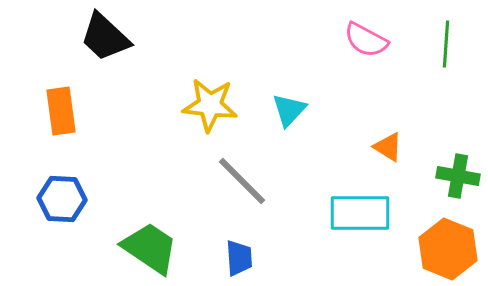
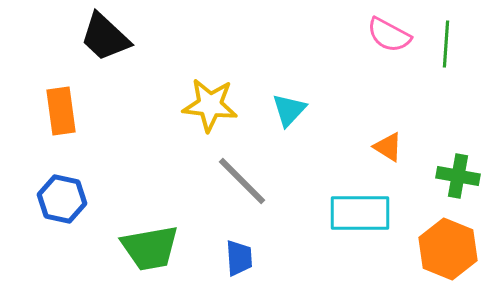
pink semicircle: moved 23 px right, 5 px up
blue hexagon: rotated 9 degrees clockwise
green trapezoid: rotated 136 degrees clockwise
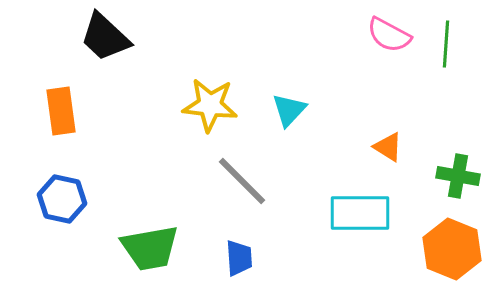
orange hexagon: moved 4 px right
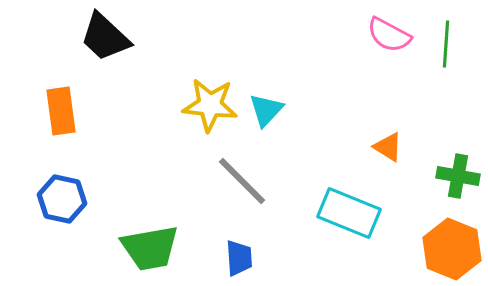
cyan triangle: moved 23 px left
cyan rectangle: moved 11 px left; rotated 22 degrees clockwise
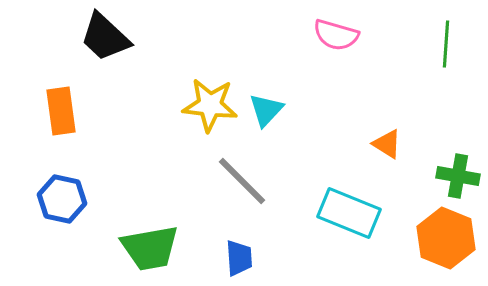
pink semicircle: moved 53 px left; rotated 12 degrees counterclockwise
orange triangle: moved 1 px left, 3 px up
orange hexagon: moved 6 px left, 11 px up
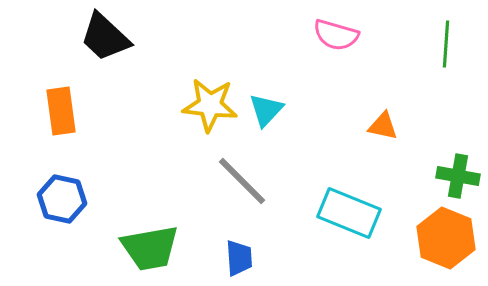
orange triangle: moved 4 px left, 18 px up; rotated 20 degrees counterclockwise
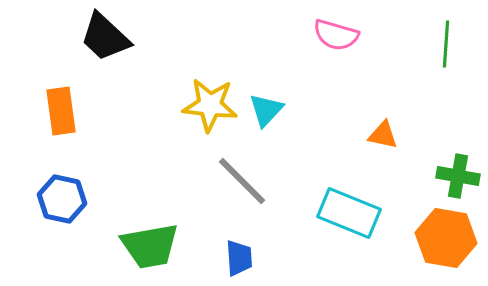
orange triangle: moved 9 px down
orange hexagon: rotated 12 degrees counterclockwise
green trapezoid: moved 2 px up
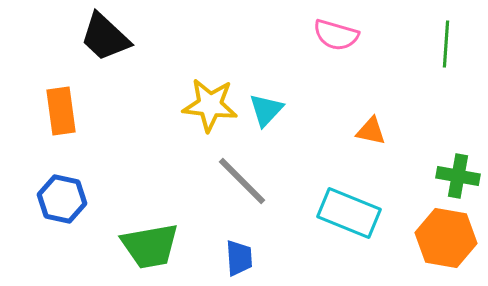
orange triangle: moved 12 px left, 4 px up
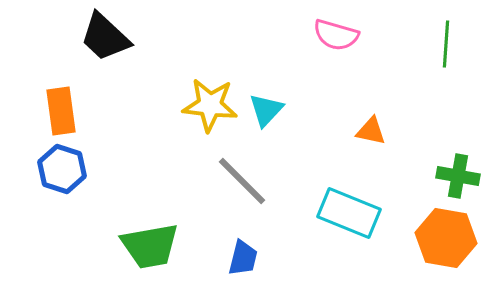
blue hexagon: moved 30 px up; rotated 6 degrees clockwise
blue trapezoid: moved 4 px right; rotated 18 degrees clockwise
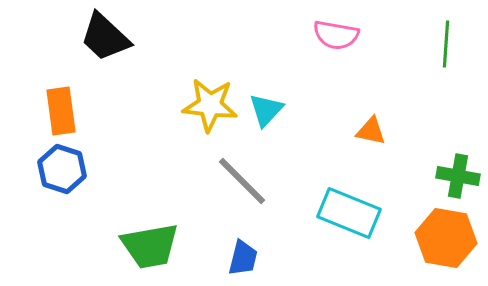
pink semicircle: rotated 6 degrees counterclockwise
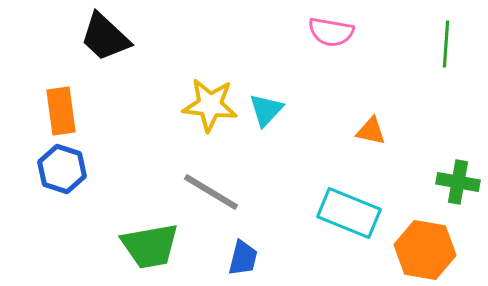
pink semicircle: moved 5 px left, 3 px up
green cross: moved 6 px down
gray line: moved 31 px left, 11 px down; rotated 14 degrees counterclockwise
orange hexagon: moved 21 px left, 12 px down
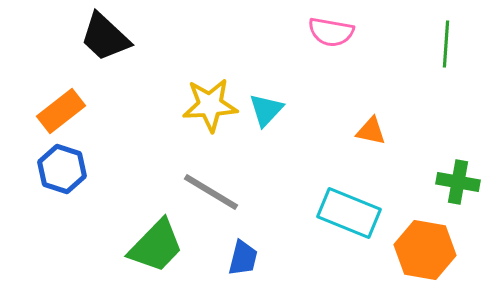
yellow star: rotated 10 degrees counterclockwise
orange rectangle: rotated 60 degrees clockwise
green trapezoid: moved 6 px right; rotated 36 degrees counterclockwise
